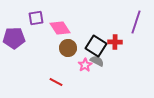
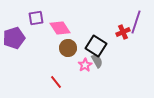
purple pentagon: rotated 15 degrees counterclockwise
red cross: moved 8 px right, 10 px up; rotated 24 degrees counterclockwise
gray semicircle: rotated 32 degrees clockwise
red line: rotated 24 degrees clockwise
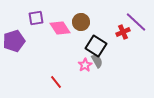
purple line: rotated 65 degrees counterclockwise
purple pentagon: moved 3 px down
brown circle: moved 13 px right, 26 px up
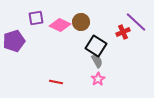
pink diamond: moved 3 px up; rotated 30 degrees counterclockwise
pink star: moved 13 px right, 14 px down
red line: rotated 40 degrees counterclockwise
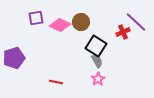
purple pentagon: moved 17 px down
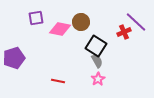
pink diamond: moved 4 px down; rotated 15 degrees counterclockwise
red cross: moved 1 px right
red line: moved 2 px right, 1 px up
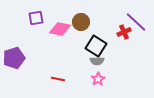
gray semicircle: rotated 120 degrees clockwise
red line: moved 2 px up
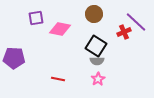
brown circle: moved 13 px right, 8 px up
purple pentagon: rotated 20 degrees clockwise
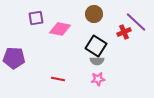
pink star: rotated 24 degrees clockwise
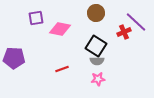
brown circle: moved 2 px right, 1 px up
red line: moved 4 px right, 10 px up; rotated 32 degrees counterclockwise
